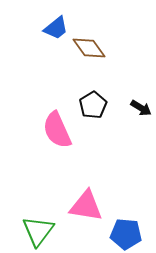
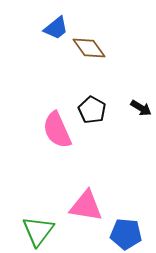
black pentagon: moved 1 px left, 5 px down; rotated 12 degrees counterclockwise
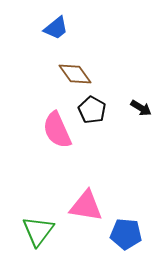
brown diamond: moved 14 px left, 26 px down
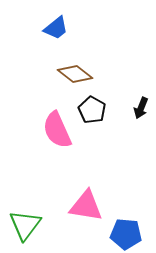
brown diamond: rotated 16 degrees counterclockwise
black arrow: rotated 80 degrees clockwise
green triangle: moved 13 px left, 6 px up
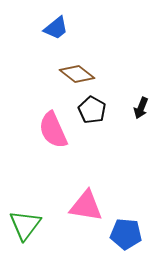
brown diamond: moved 2 px right
pink semicircle: moved 4 px left
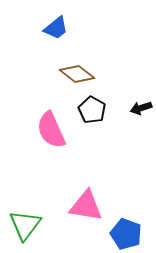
black arrow: rotated 50 degrees clockwise
pink semicircle: moved 2 px left
blue pentagon: rotated 16 degrees clockwise
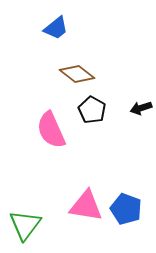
blue pentagon: moved 25 px up
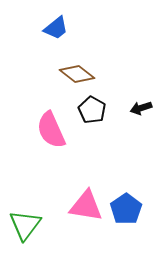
blue pentagon: rotated 16 degrees clockwise
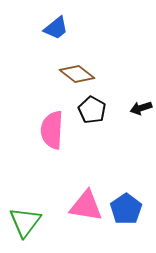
pink semicircle: moved 1 px right; rotated 27 degrees clockwise
green triangle: moved 3 px up
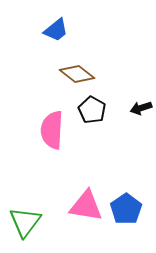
blue trapezoid: moved 2 px down
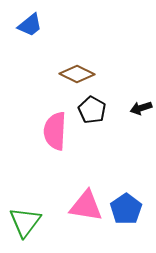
blue trapezoid: moved 26 px left, 5 px up
brown diamond: rotated 12 degrees counterclockwise
pink semicircle: moved 3 px right, 1 px down
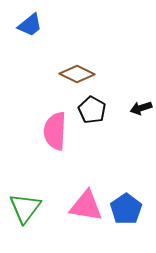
green triangle: moved 14 px up
